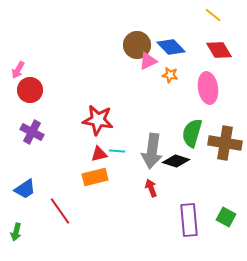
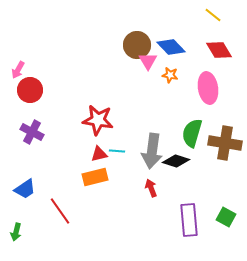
pink triangle: rotated 36 degrees counterclockwise
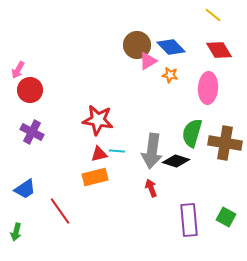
pink triangle: rotated 30 degrees clockwise
pink ellipse: rotated 12 degrees clockwise
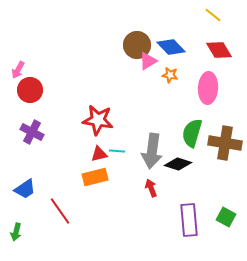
black diamond: moved 2 px right, 3 px down
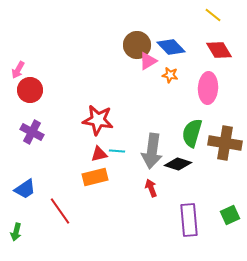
green square: moved 4 px right, 2 px up; rotated 36 degrees clockwise
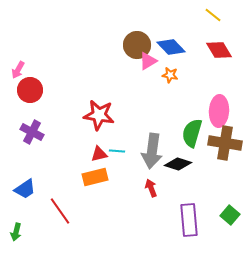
pink ellipse: moved 11 px right, 23 px down
red star: moved 1 px right, 5 px up
green square: rotated 24 degrees counterclockwise
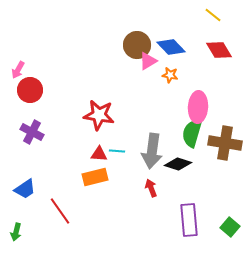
pink ellipse: moved 21 px left, 4 px up
red triangle: rotated 18 degrees clockwise
green square: moved 12 px down
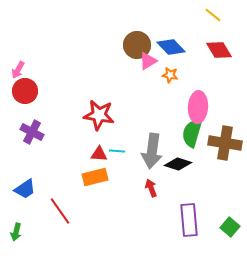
red circle: moved 5 px left, 1 px down
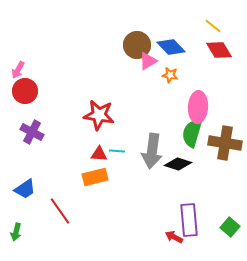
yellow line: moved 11 px down
red arrow: moved 23 px right, 49 px down; rotated 42 degrees counterclockwise
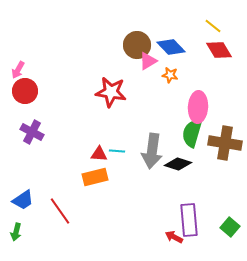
red star: moved 12 px right, 23 px up
blue trapezoid: moved 2 px left, 11 px down
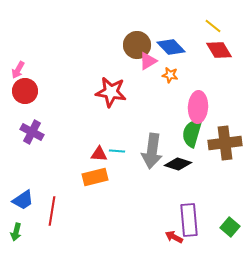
brown cross: rotated 16 degrees counterclockwise
red line: moved 8 px left; rotated 44 degrees clockwise
